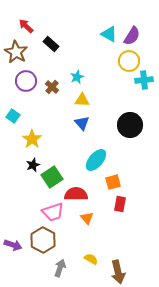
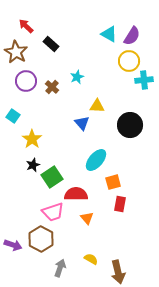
yellow triangle: moved 15 px right, 6 px down
brown hexagon: moved 2 px left, 1 px up
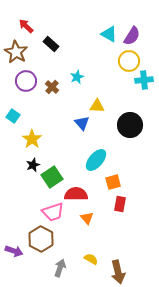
purple arrow: moved 1 px right, 6 px down
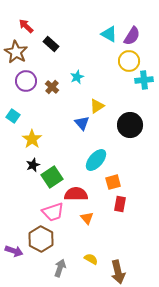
yellow triangle: rotated 35 degrees counterclockwise
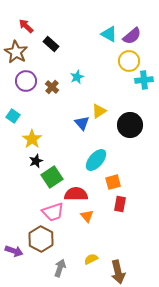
purple semicircle: rotated 18 degrees clockwise
yellow triangle: moved 2 px right, 5 px down
black star: moved 3 px right, 4 px up
orange triangle: moved 2 px up
yellow semicircle: rotated 56 degrees counterclockwise
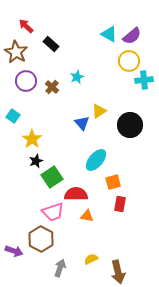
orange triangle: rotated 40 degrees counterclockwise
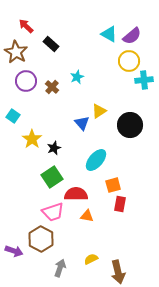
black star: moved 18 px right, 13 px up
orange square: moved 3 px down
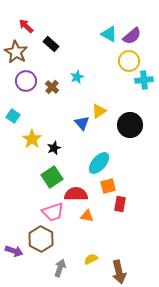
cyan ellipse: moved 3 px right, 3 px down
orange square: moved 5 px left, 1 px down
brown arrow: moved 1 px right
